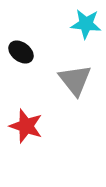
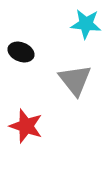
black ellipse: rotated 15 degrees counterclockwise
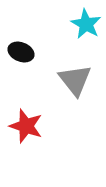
cyan star: rotated 24 degrees clockwise
